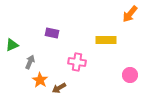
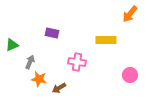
orange star: moved 1 px left, 1 px up; rotated 21 degrees counterclockwise
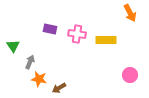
orange arrow: moved 1 px up; rotated 66 degrees counterclockwise
purple rectangle: moved 2 px left, 4 px up
green triangle: moved 1 px right, 1 px down; rotated 40 degrees counterclockwise
pink cross: moved 28 px up
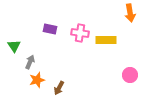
orange arrow: rotated 18 degrees clockwise
pink cross: moved 3 px right, 1 px up
green triangle: moved 1 px right
orange star: moved 2 px left, 1 px down; rotated 28 degrees counterclockwise
brown arrow: rotated 32 degrees counterclockwise
